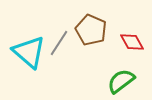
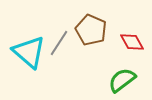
green semicircle: moved 1 px right, 1 px up
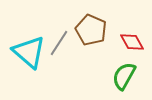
green semicircle: moved 2 px right, 4 px up; rotated 24 degrees counterclockwise
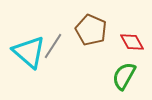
gray line: moved 6 px left, 3 px down
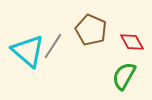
cyan triangle: moved 1 px left, 1 px up
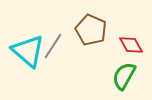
red diamond: moved 1 px left, 3 px down
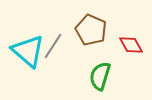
green semicircle: moved 24 px left; rotated 12 degrees counterclockwise
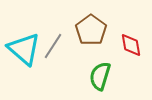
brown pentagon: rotated 12 degrees clockwise
red diamond: rotated 20 degrees clockwise
cyan triangle: moved 4 px left, 2 px up
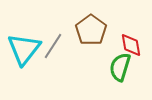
cyan triangle: rotated 27 degrees clockwise
green semicircle: moved 20 px right, 9 px up
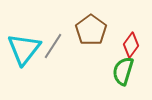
red diamond: rotated 45 degrees clockwise
green semicircle: moved 3 px right, 4 px down
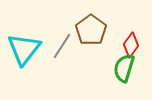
gray line: moved 9 px right
green semicircle: moved 1 px right, 3 px up
